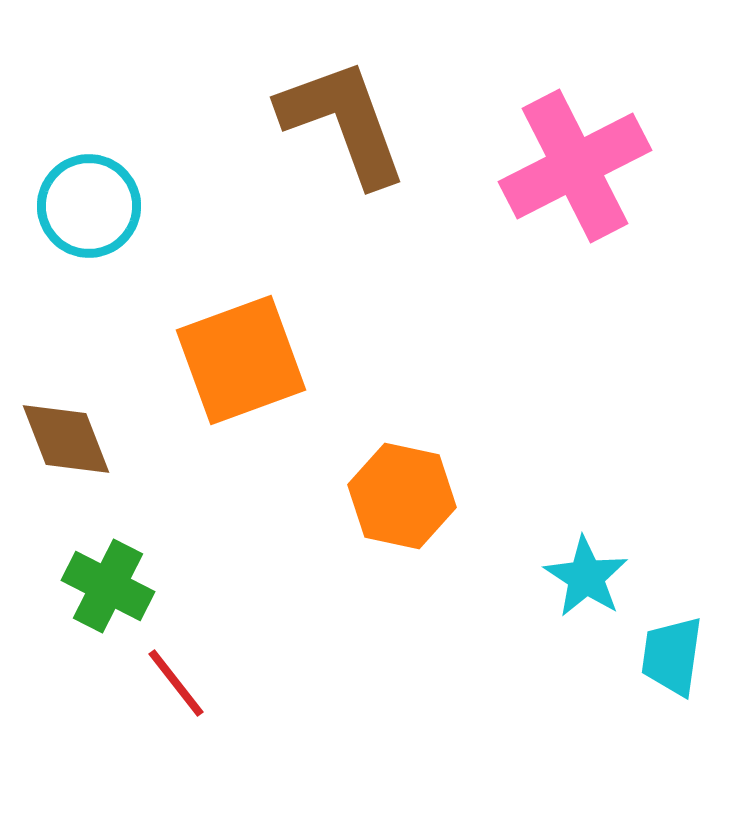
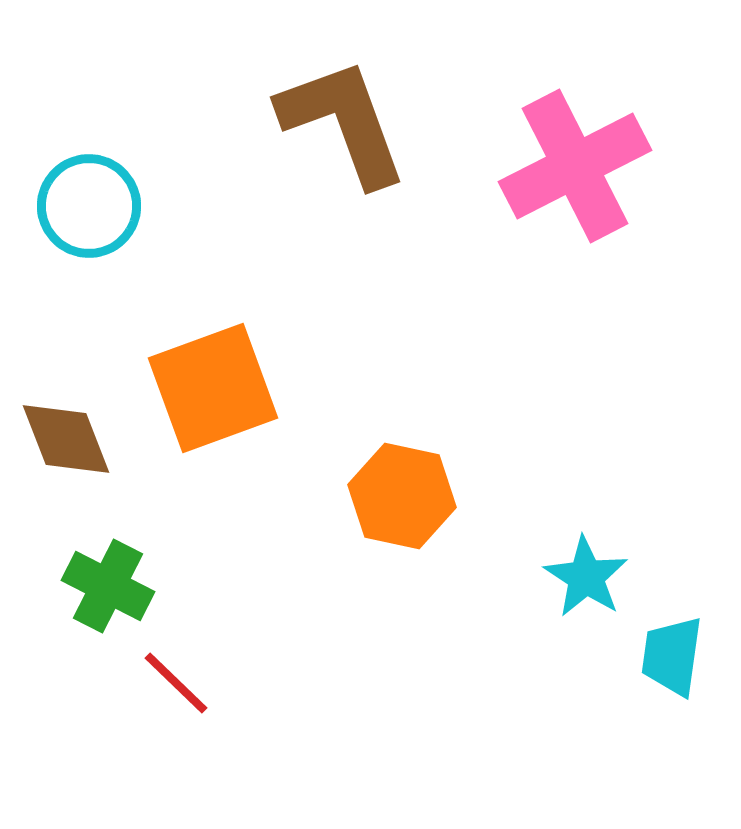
orange square: moved 28 px left, 28 px down
red line: rotated 8 degrees counterclockwise
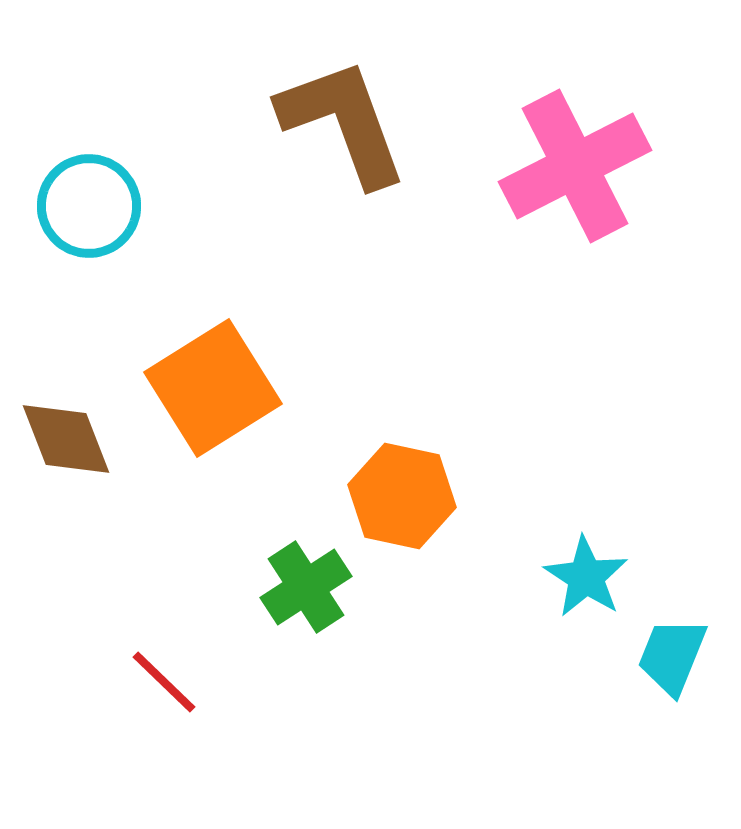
orange square: rotated 12 degrees counterclockwise
green cross: moved 198 px right, 1 px down; rotated 30 degrees clockwise
cyan trapezoid: rotated 14 degrees clockwise
red line: moved 12 px left, 1 px up
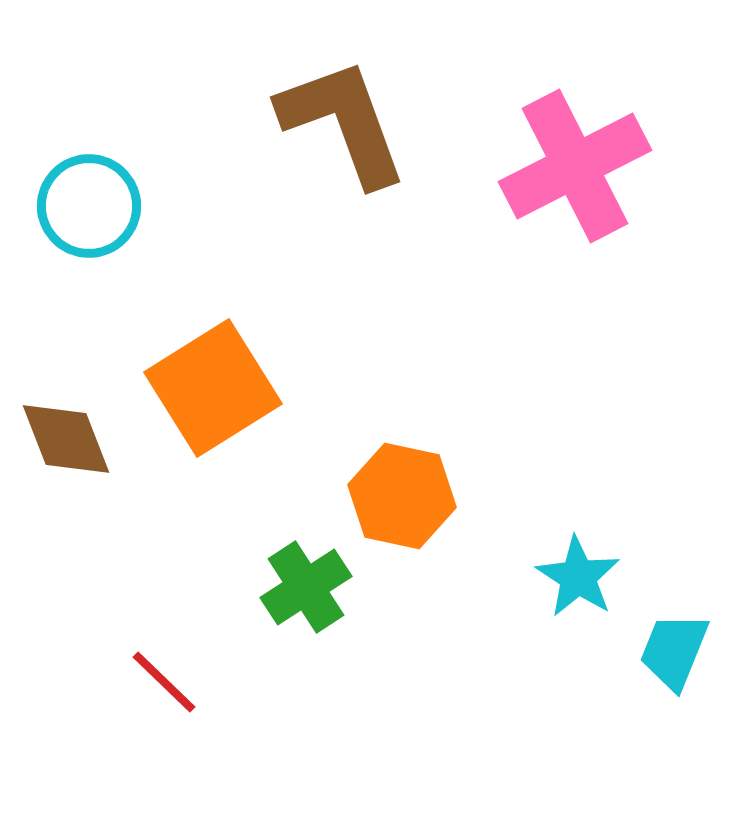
cyan star: moved 8 px left
cyan trapezoid: moved 2 px right, 5 px up
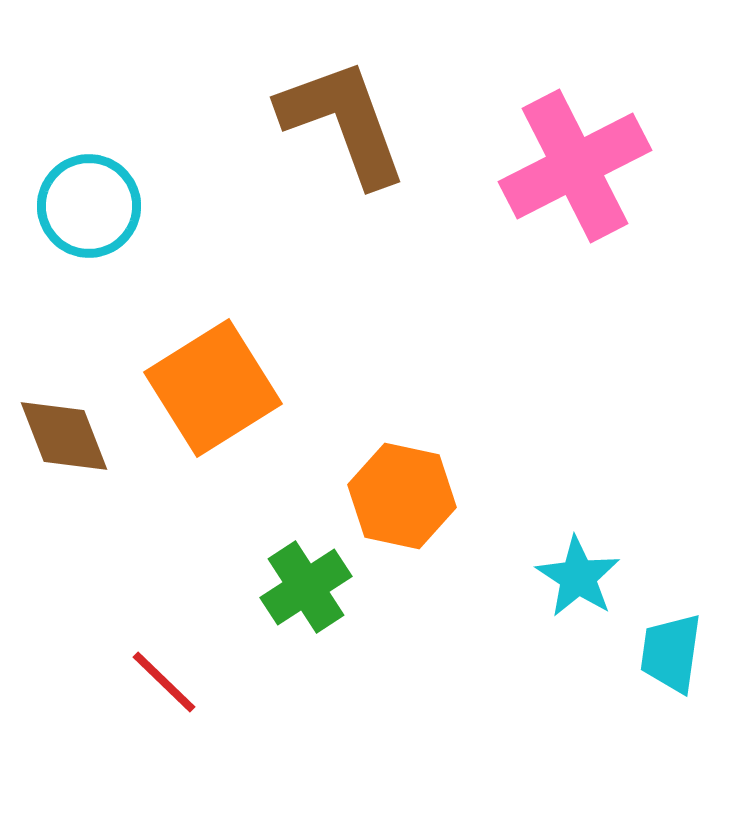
brown diamond: moved 2 px left, 3 px up
cyan trapezoid: moved 3 px left, 2 px down; rotated 14 degrees counterclockwise
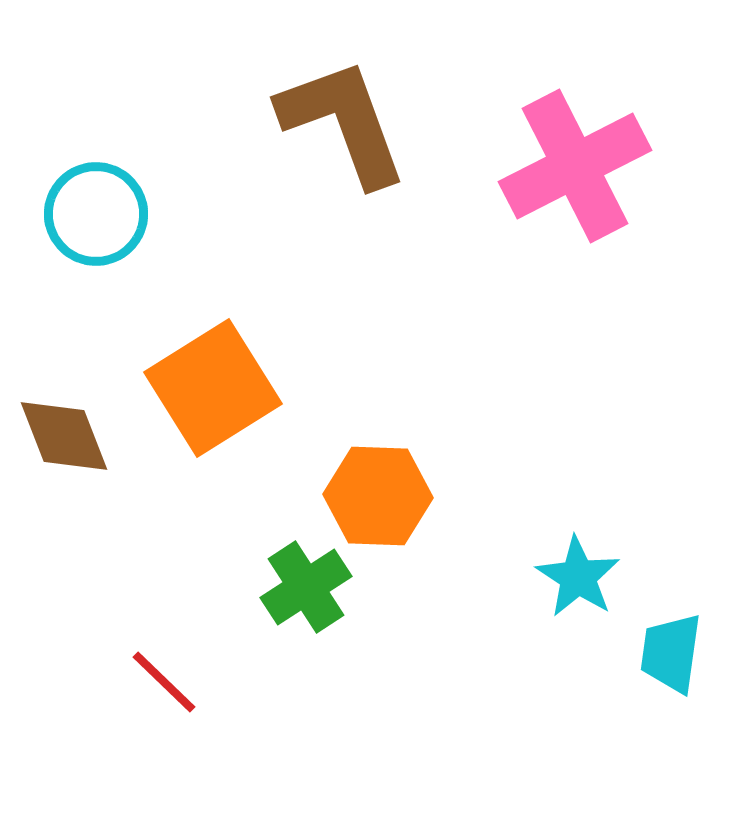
cyan circle: moved 7 px right, 8 px down
orange hexagon: moved 24 px left; rotated 10 degrees counterclockwise
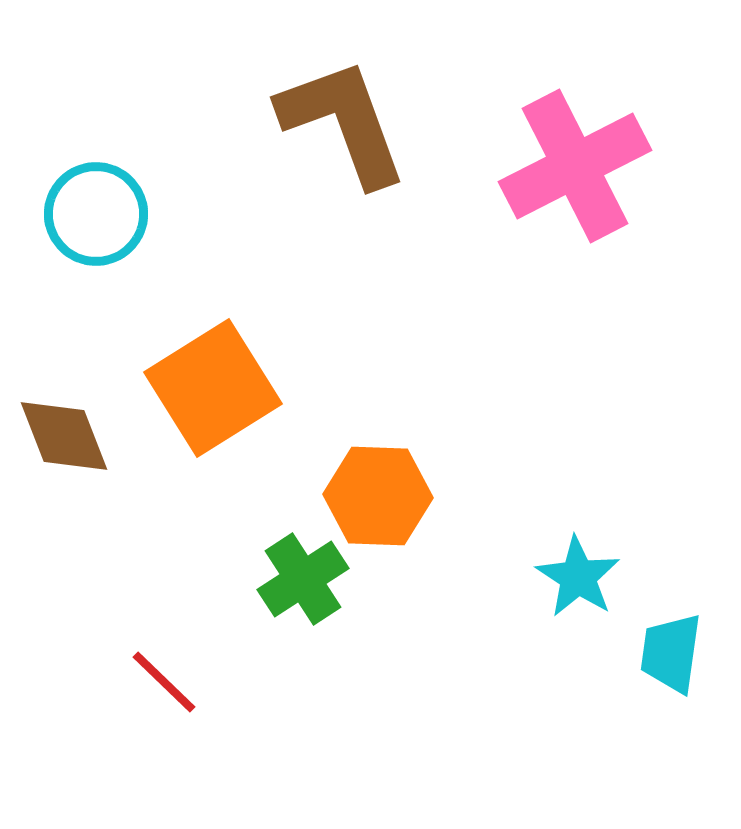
green cross: moved 3 px left, 8 px up
